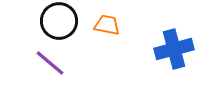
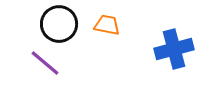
black circle: moved 3 px down
purple line: moved 5 px left
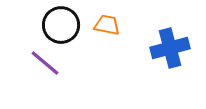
black circle: moved 2 px right, 1 px down
blue cross: moved 4 px left, 1 px up
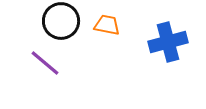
black circle: moved 4 px up
blue cross: moved 2 px left, 6 px up
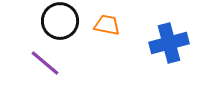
black circle: moved 1 px left
blue cross: moved 1 px right, 1 px down
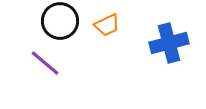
orange trapezoid: rotated 144 degrees clockwise
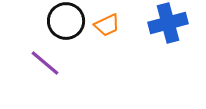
black circle: moved 6 px right
blue cross: moved 1 px left, 20 px up
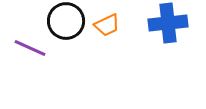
blue cross: rotated 9 degrees clockwise
purple line: moved 15 px left, 15 px up; rotated 16 degrees counterclockwise
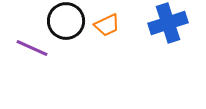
blue cross: rotated 12 degrees counterclockwise
purple line: moved 2 px right
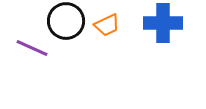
blue cross: moved 5 px left; rotated 18 degrees clockwise
